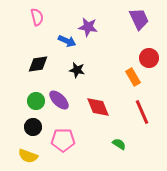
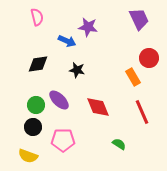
green circle: moved 4 px down
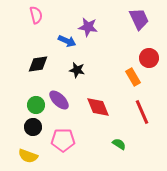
pink semicircle: moved 1 px left, 2 px up
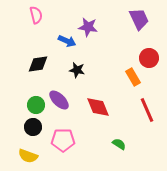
red line: moved 5 px right, 2 px up
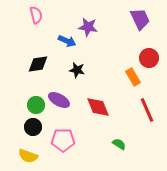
purple trapezoid: moved 1 px right
purple ellipse: rotated 15 degrees counterclockwise
